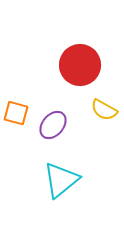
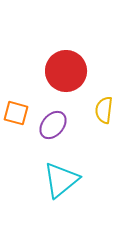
red circle: moved 14 px left, 6 px down
yellow semicircle: rotated 68 degrees clockwise
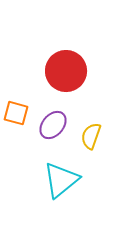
yellow semicircle: moved 13 px left, 26 px down; rotated 12 degrees clockwise
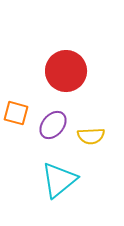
yellow semicircle: rotated 112 degrees counterclockwise
cyan triangle: moved 2 px left
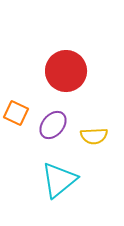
orange square: rotated 10 degrees clockwise
yellow semicircle: moved 3 px right
